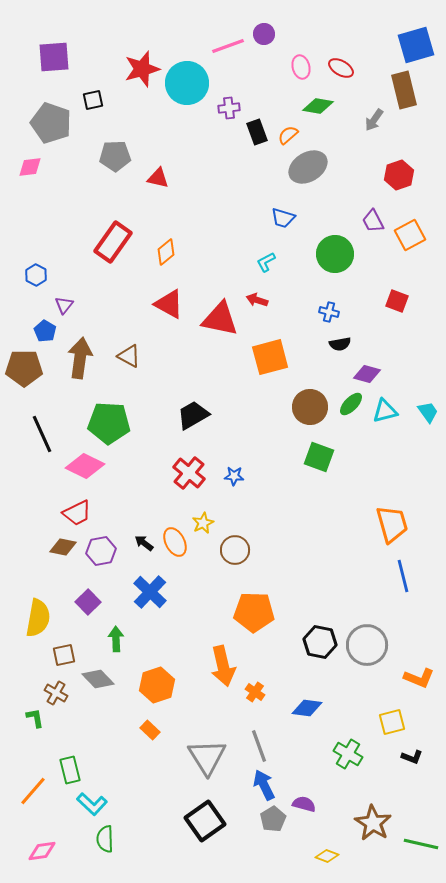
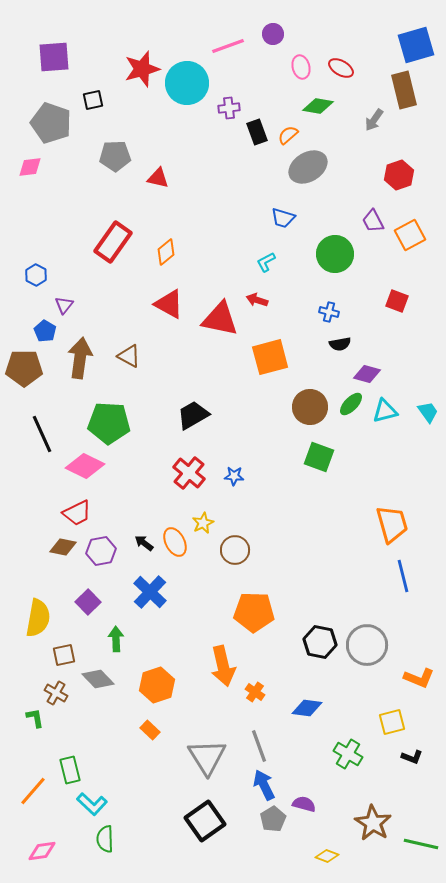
purple circle at (264, 34): moved 9 px right
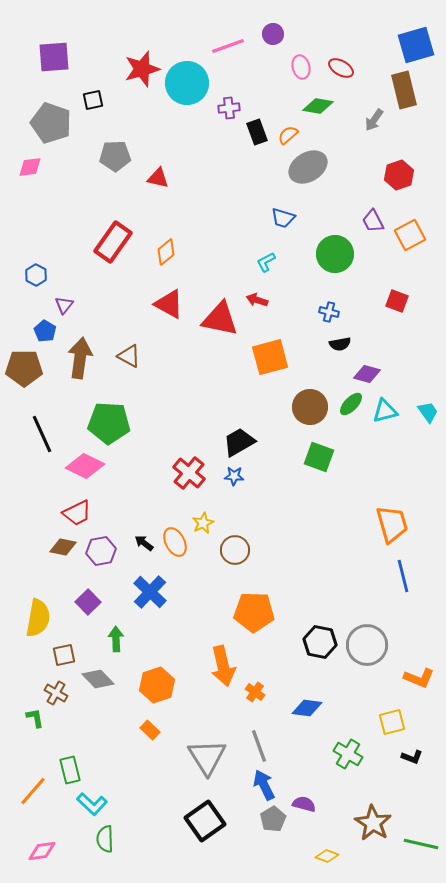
black trapezoid at (193, 415): moved 46 px right, 27 px down
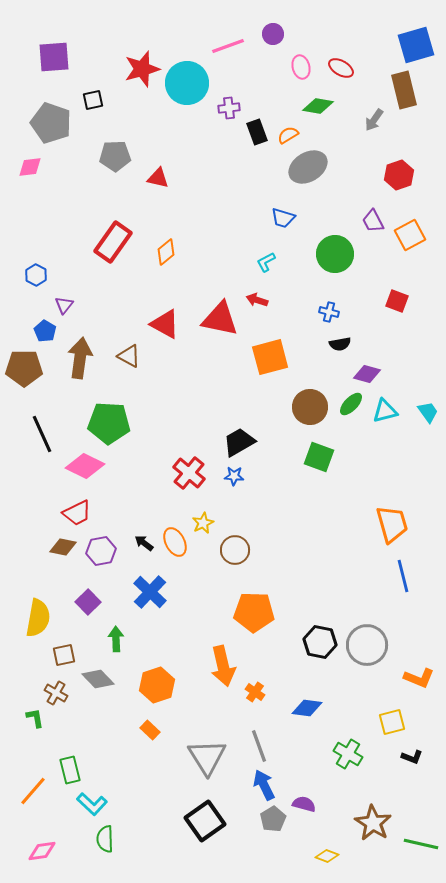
orange semicircle at (288, 135): rotated 10 degrees clockwise
red triangle at (169, 304): moved 4 px left, 20 px down
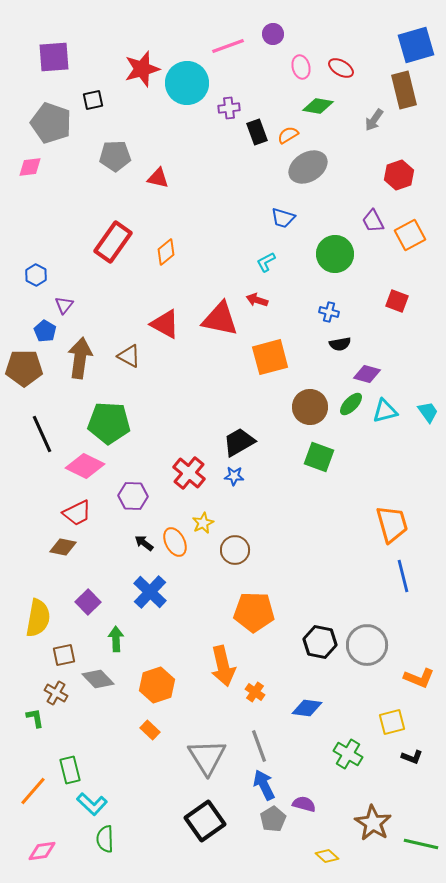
purple hexagon at (101, 551): moved 32 px right, 55 px up; rotated 12 degrees clockwise
yellow diamond at (327, 856): rotated 20 degrees clockwise
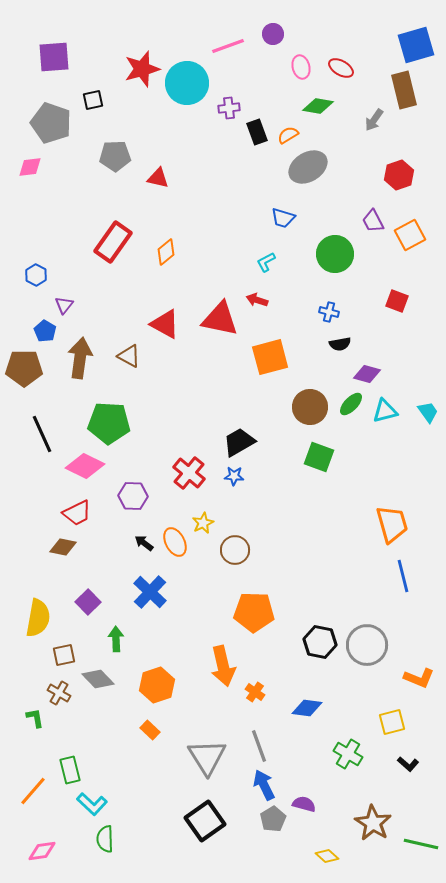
brown cross at (56, 693): moved 3 px right
black L-shape at (412, 757): moved 4 px left, 7 px down; rotated 20 degrees clockwise
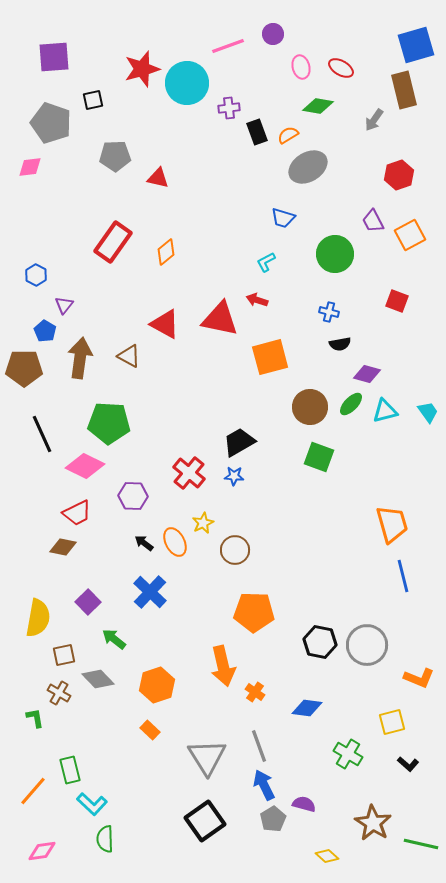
green arrow at (116, 639): moved 2 px left; rotated 50 degrees counterclockwise
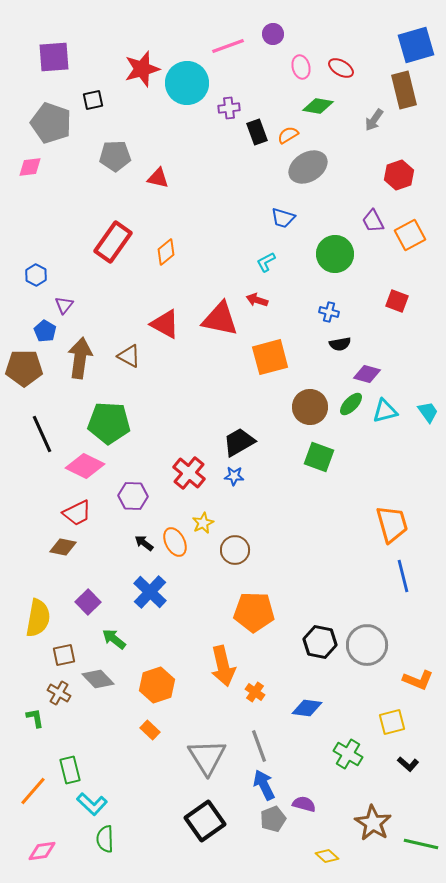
orange L-shape at (419, 678): moved 1 px left, 2 px down
gray pentagon at (273, 819): rotated 10 degrees clockwise
